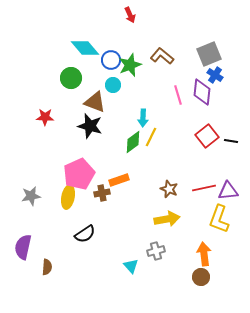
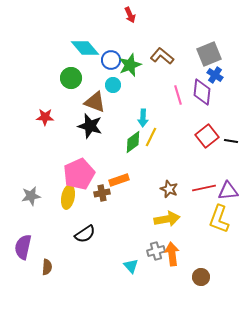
orange arrow: moved 32 px left
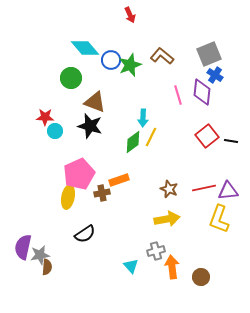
cyan circle: moved 58 px left, 46 px down
gray star: moved 9 px right, 59 px down
orange arrow: moved 13 px down
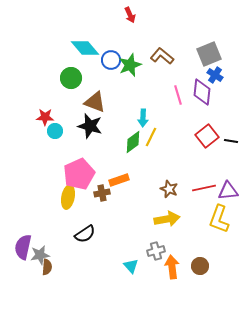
brown circle: moved 1 px left, 11 px up
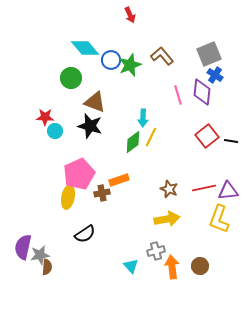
brown L-shape: rotated 10 degrees clockwise
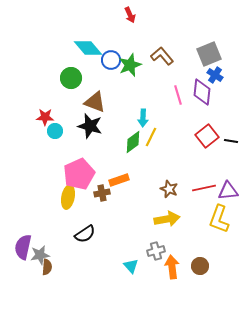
cyan diamond: moved 3 px right
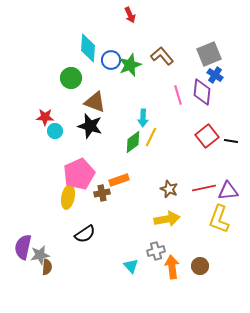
cyan diamond: rotated 44 degrees clockwise
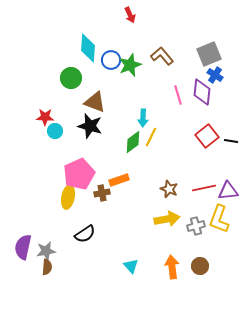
gray cross: moved 40 px right, 25 px up
gray star: moved 6 px right, 4 px up
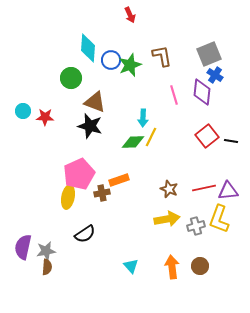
brown L-shape: rotated 30 degrees clockwise
pink line: moved 4 px left
cyan circle: moved 32 px left, 20 px up
green diamond: rotated 35 degrees clockwise
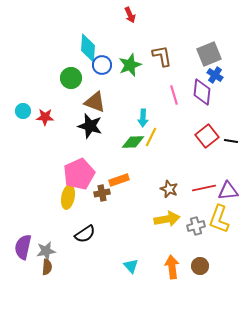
blue circle: moved 9 px left, 5 px down
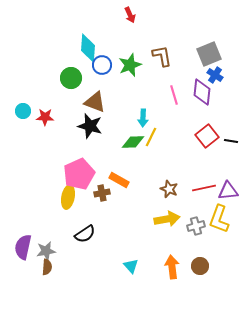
orange rectangle: rotated 48 degrees clockwise
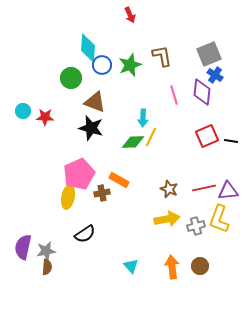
black star: moved 1 px right, 2 px down
red square: rotated 15 degrees clockwise
